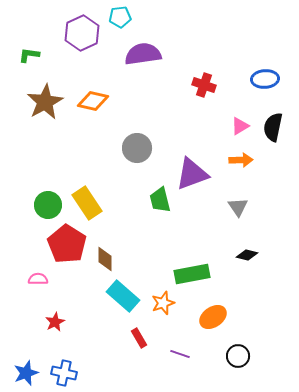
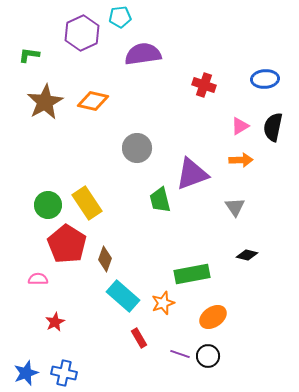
gray triangle: moved 3 px left
brown diamond: rotated 20 degrees clockwise
black circle: moved 30 px left
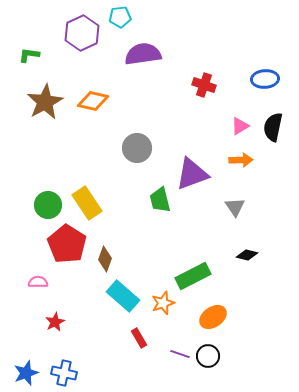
green rectangle: moved 1 px right, 2 px down; rotated 16 degrees counterclockwise
pink semicircle: moved 3 px down
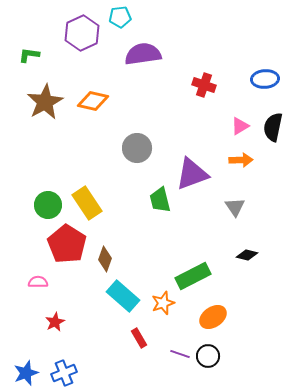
blue cross: rotated 35 degrees counterclockwise
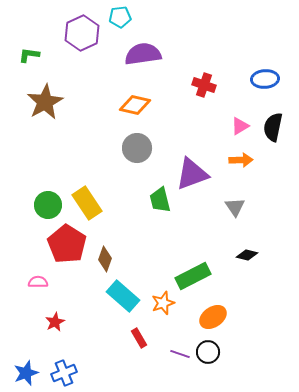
orange diamond: moved 42 px right, 4 px down
black circle: moved 4 px up
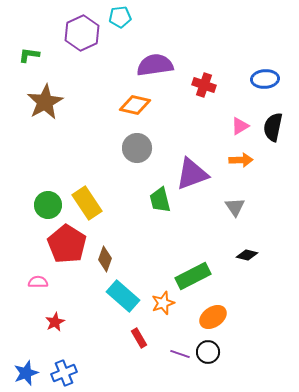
purple semicircle: moved 12 px right, 11 px down
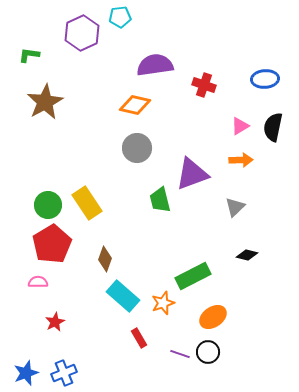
gray triangle: rotated 20 degrees clockwise
red pentagon: moved 15 px left; rotated 9 degrees clockwise
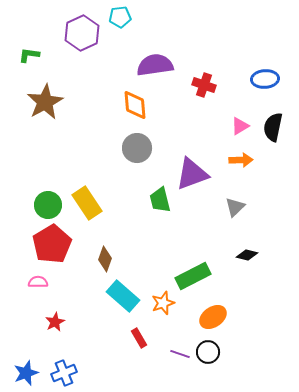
orange diamond: rotated 72 degrees clockwise
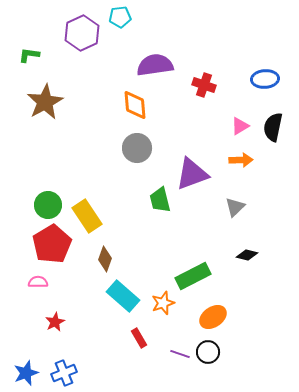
yellow rectangle: moved 13 px down
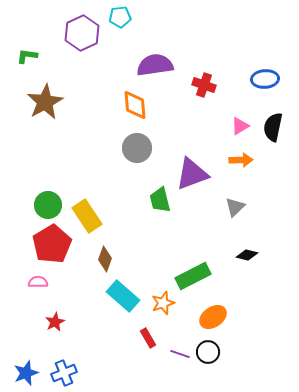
green L-shape: moved 2 px left, 1 px down
red rectangle: moved 9 px right
